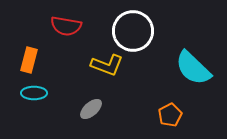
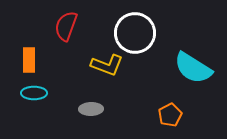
red semicircle: rotated 100 degrees clockwise
white circle: moved 2 px right, 2 px down
orange rectangle: rotated 15 degrees counterclockwise
cyan semicircle: rotated 12 degrees counterclockwise
gray ellipse: rotated 40 degrees clockwise
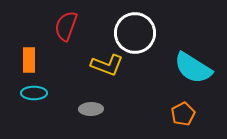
orange pentagon: moved 13 px right, 1 px up
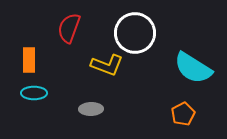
red semicircle: moved 3 px right, 2 px down
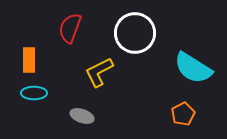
red semicircle: moved 1 px right
yellow L-shape: moved 8 px left, 7 px down; rotated 132 degrees clockwise
gray ellipse: moved 9 px left, 7 px down; rotated 20 degrees clockwise
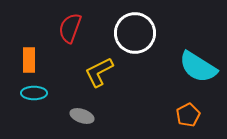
cyan semicircle: moved 5 px right, 1 px up
orange pentagon: moved 5 px right, 1 px down
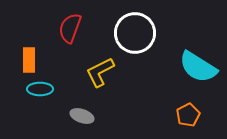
yellow L-shape: moved 1 px right
cyan ellipse: moved 6 px right, 4 px up
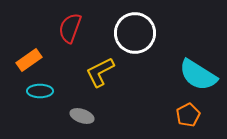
orange rectangle: rotated 55 degrees clockwise
cyan semicircle: moved 8 px down
cyan ellipse: moved 2 px down
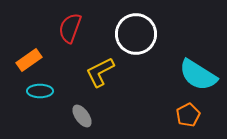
white circle: moved 1 px right, 1 px down
gray ellipse: rotated 35 degrees clockwise
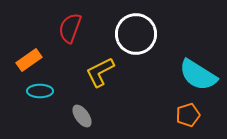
orange pentagon: rotated 10 degrees clockwise
